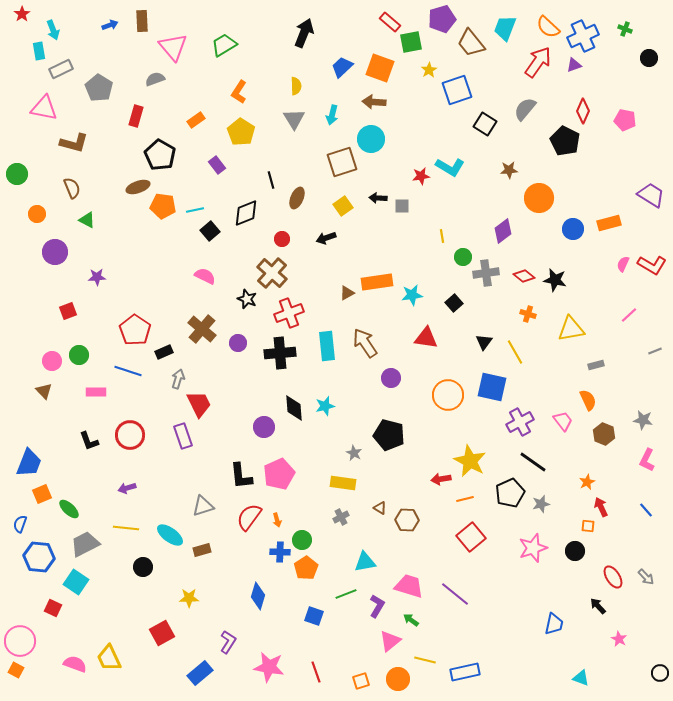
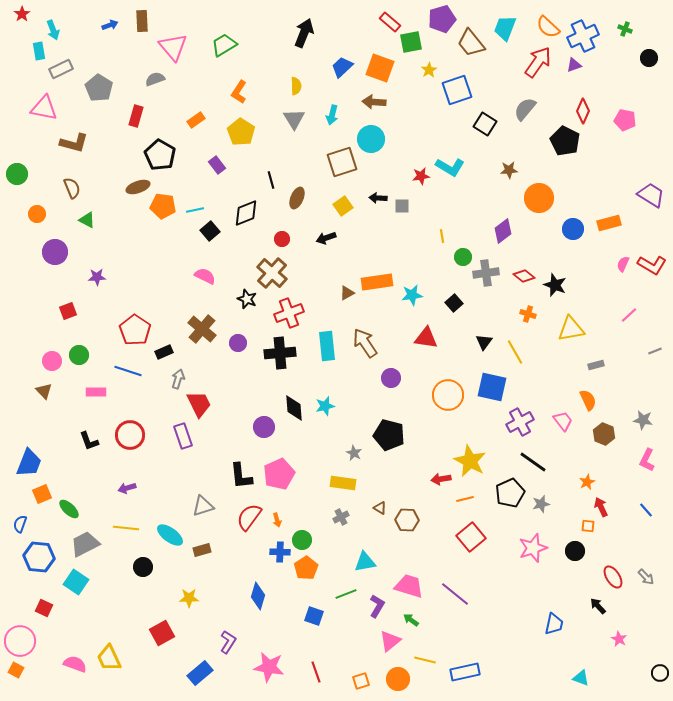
black star at (555, 280): moved 5 px down; rotated 10 degrees clockwise
red square at (53, 608): moved 9 px left
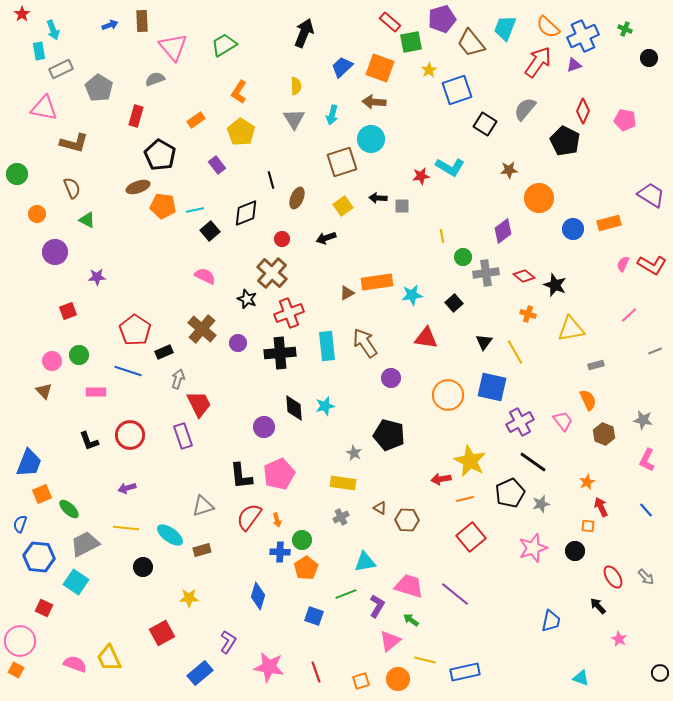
blue trapezoid at (554, 624): moved 3 px left, 3 px up
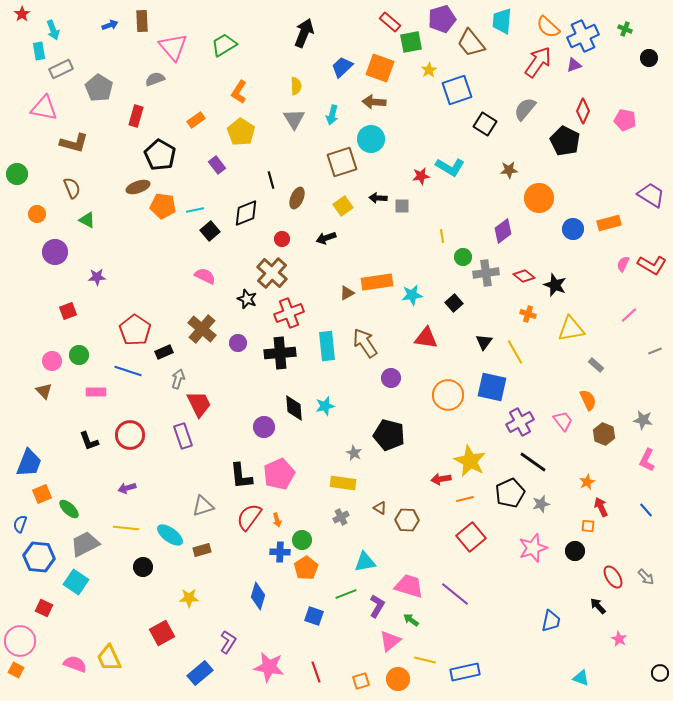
cyan trapezoid at (505, 28): moved 3 px left, 7 px up; rotated 16 degrees counterclockwise
gray rectangle at (596, 365): rotated 56 degrees clockwise
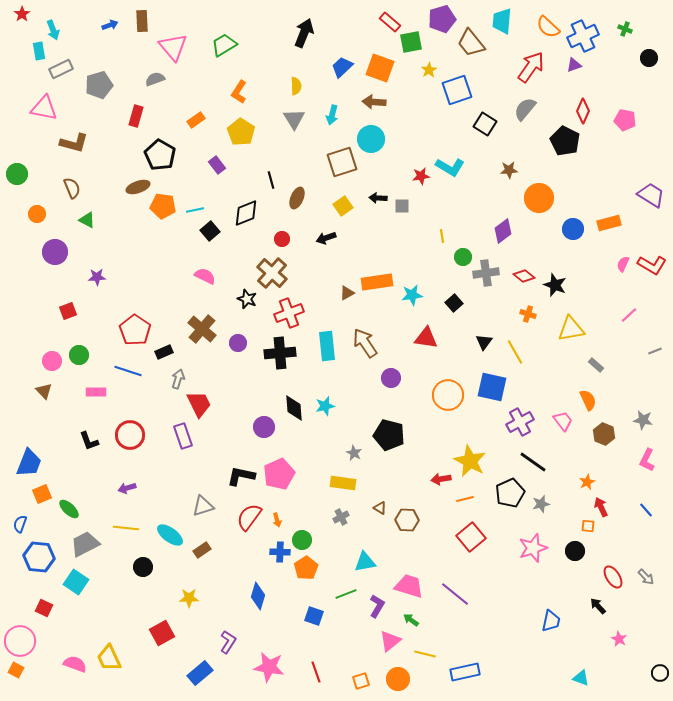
red arrow at (538, 62): moved 7 px left, 5 px down
gray pentagon at (99, 88): moved 3 px up; rotated 24 degrees clockwise
black L-shape at (241, 476): rotated 108 degrees clockwise
brown rectangle at (202, 550): rotated 18 degrees counterclockwise
yellow line at (425, 660): moved 6 px up
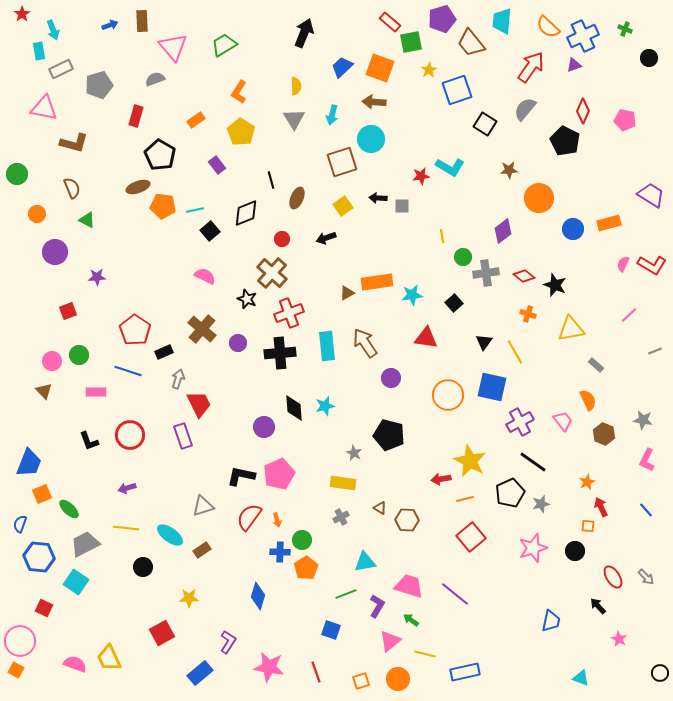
blue square at (314, 616): moved 17 px right, 14 px down
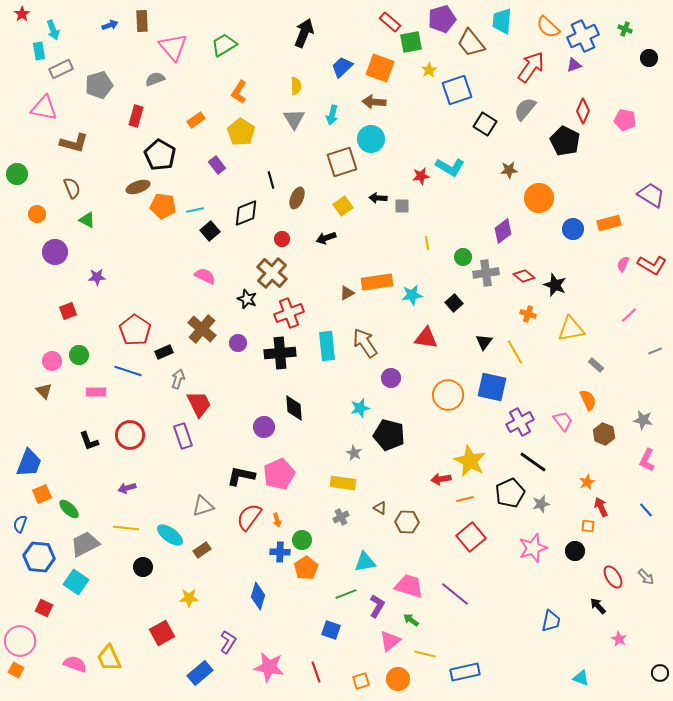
yellow line at (442, 236): moved 15 px left, 7 px down
cyan star at (325, 406): moved 35 px right, 2 px down
brown hexagon at (407, 520): moved 2 px down
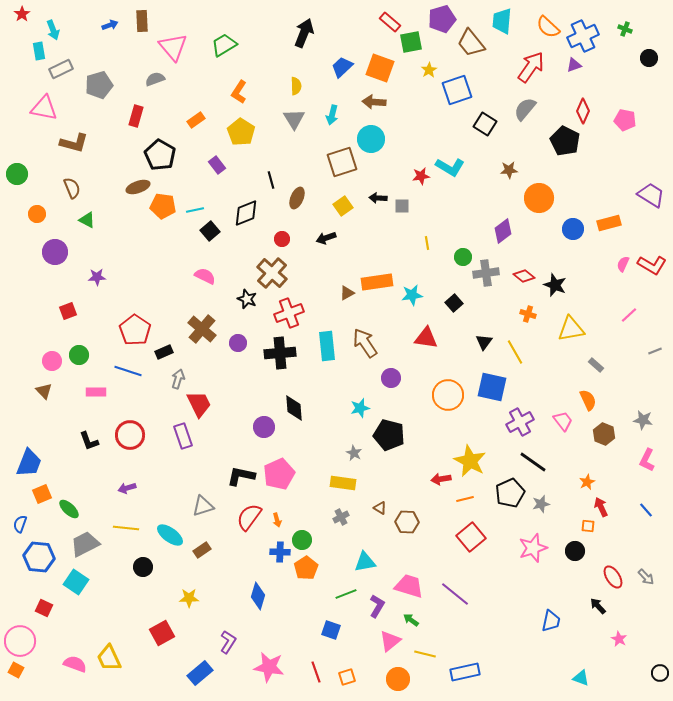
orange square at (361, 681): moved 14 px left, 4 px up
